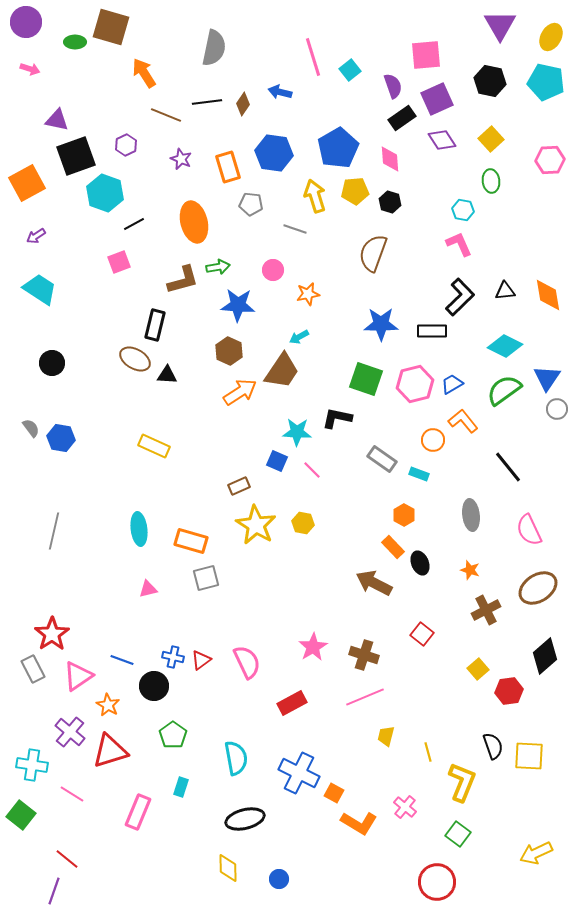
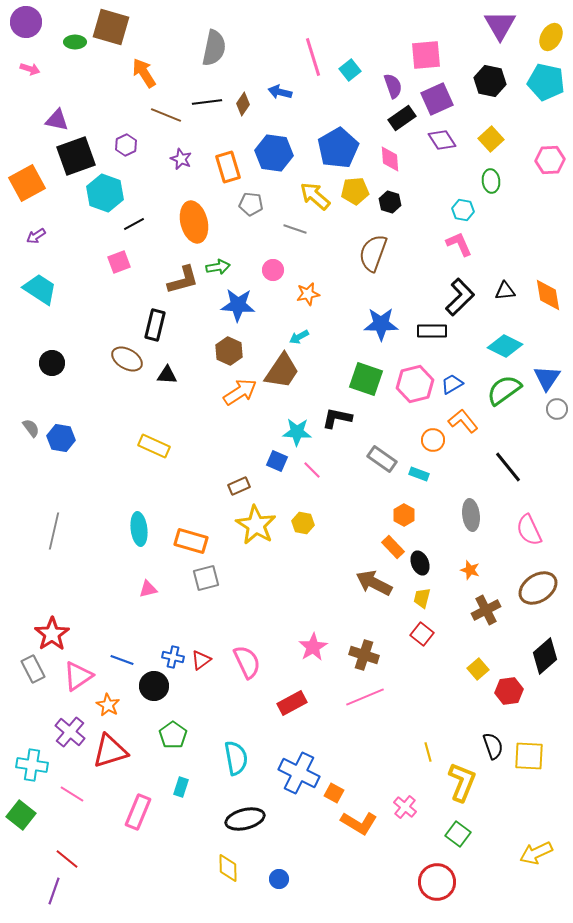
yellow arrow at (315, 196): rotated 32 degrees counterclockwise
brown ellipse at (135, 359): moved 8 px left
yellow trapezoid at (386, 736): moved 36 px right, 138 px up
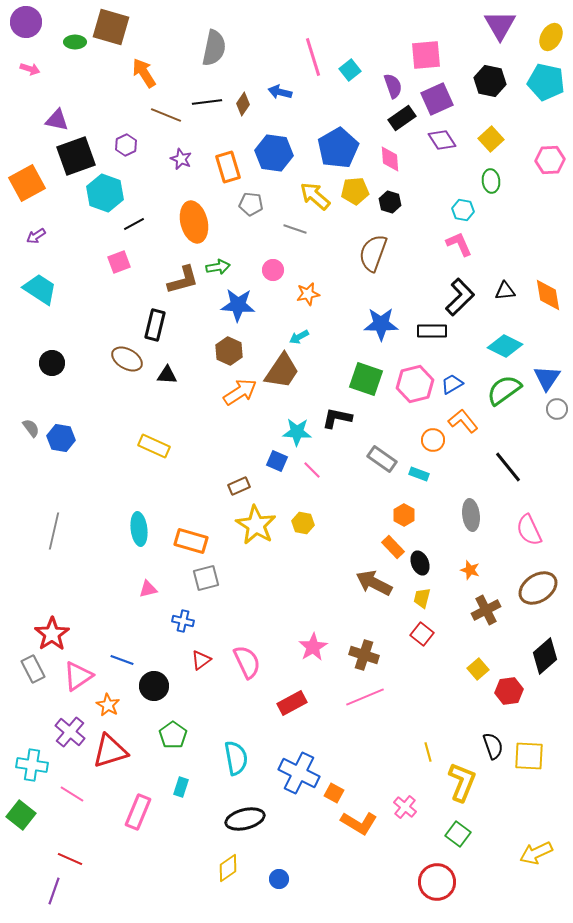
blue cross at (173, 657): moved 10 px right, 36 px up
red line at (67, 859): moved 3 px right; rotated 15 degrees counterclockwise
yellow diamond at (228, 868): rotated 56 degrees clockwise
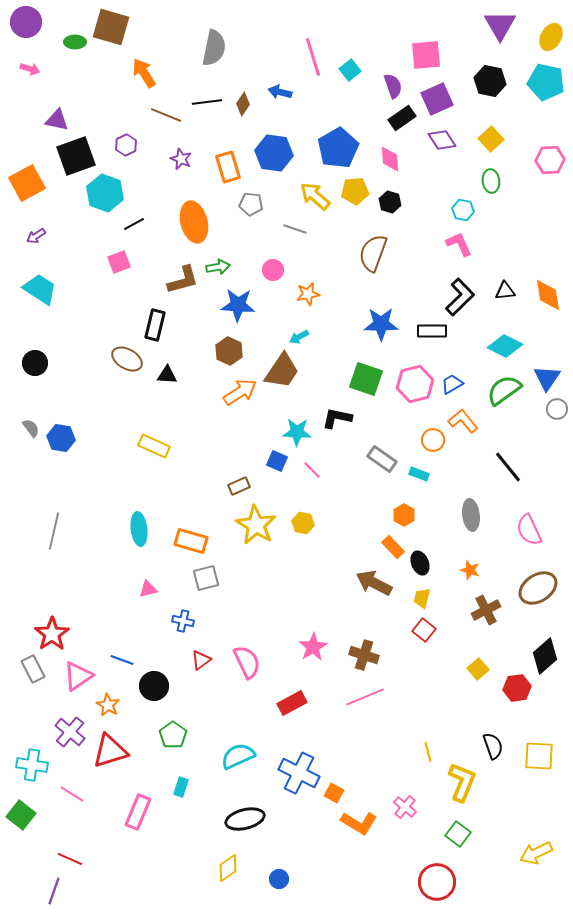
black circle at (52, 363): moved 17 px left
red square at (422, 634): moved 2 px right, 4 px up
red hexagon at (509, 691): moved 8 px right, 3 px up
yellow square at (529, 756): moved 10 px right
cyan semicircle at (236, 758): moved 2 px right, 2 px up; rotated 104 degrees counterclockwise
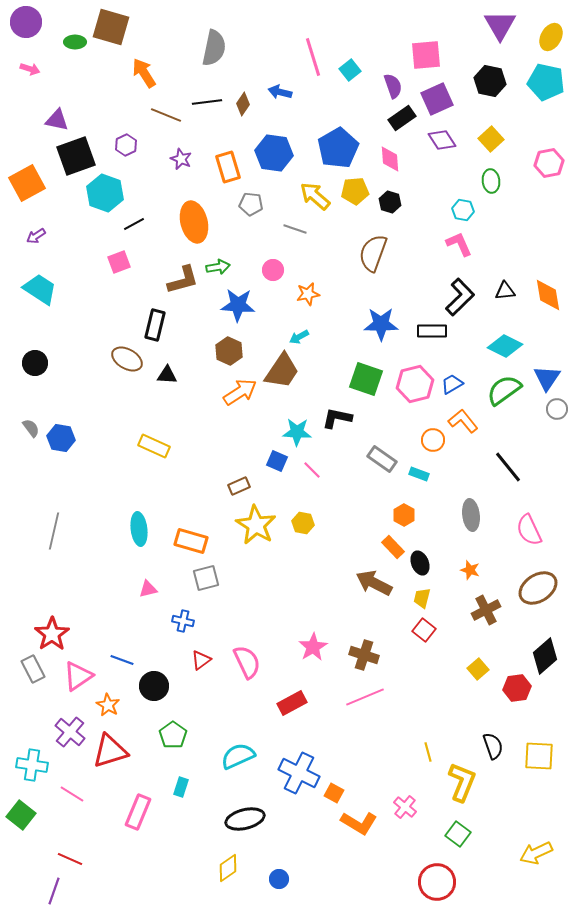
pink hexagon at (550, 160): moved 1 px left, 3 px down; rotated 8 degrees counterclockwise
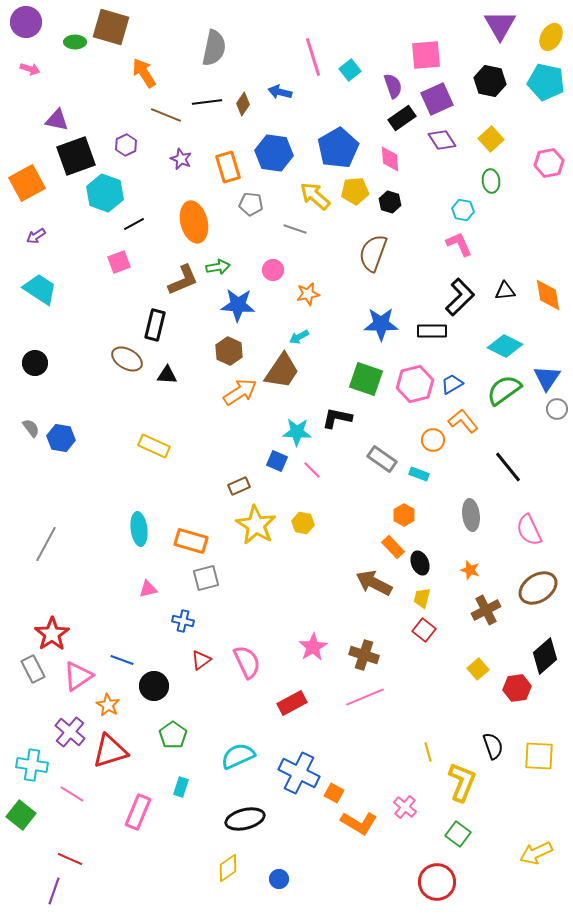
brown L-shape at (183, 280): rotated 8 degrees counterclockwise
gray line at (54, 531): moved 8 px left, 13 px down; rotated 15 degrees clockwise
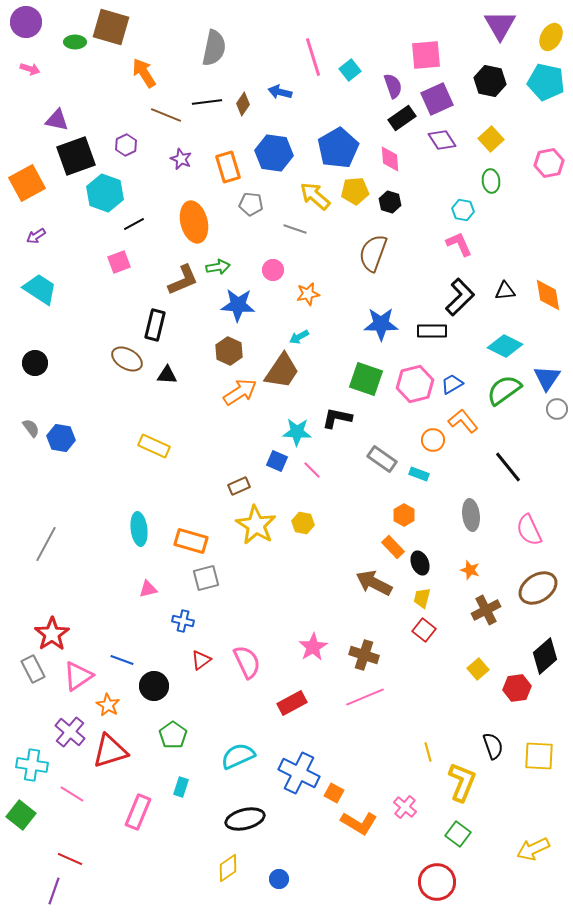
yellow arrow at (536, 853): moved 3 px left, 4 px up
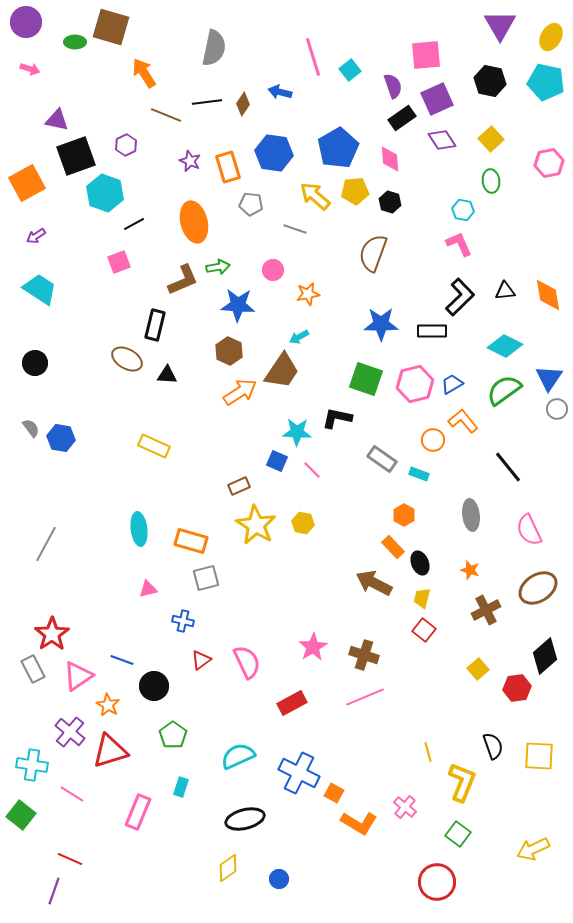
purple star at (181, 159): moved 9 px right, 2 px down
blue triangle at (547, 378): moved 2 px right
